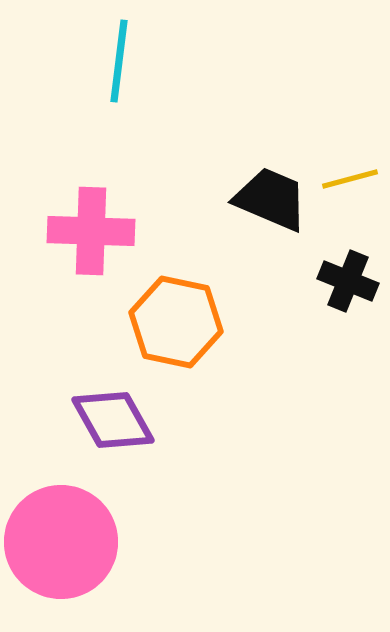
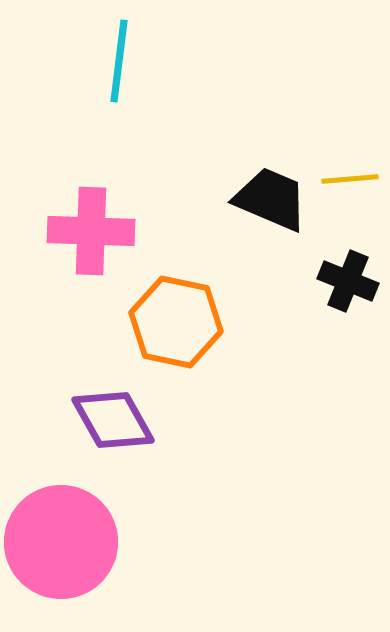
yellow line: rotated 10 degrees clockwise
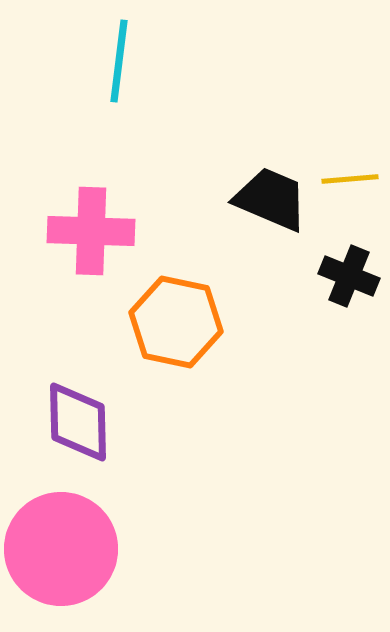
black cross: moved 1 px right, 5 px up
purple diamond: moved 35 px left, 2 px down; rotated 28 degrees clockwise
pink circle: moved 7 px down
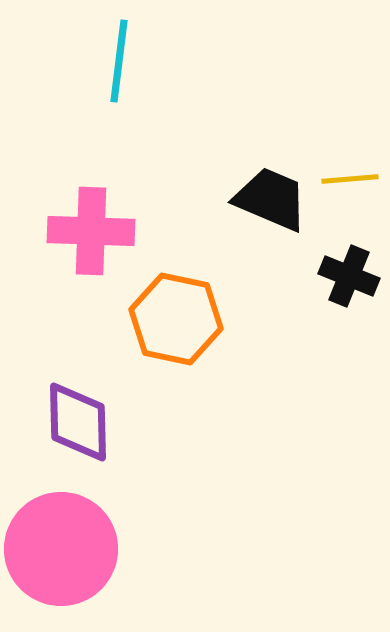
orange hexagon: moved 3 px up
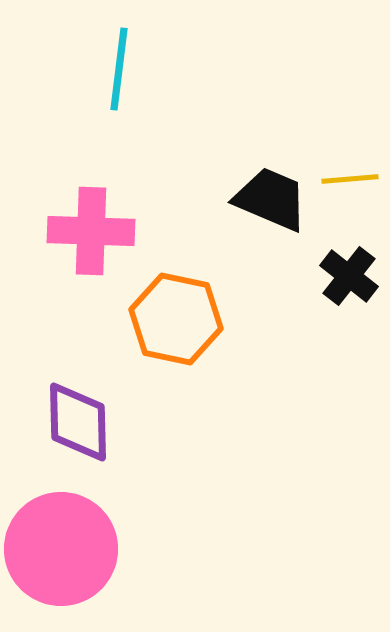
cyan line: moved 8 px down
black cross: rotated 16 degrees clockwise
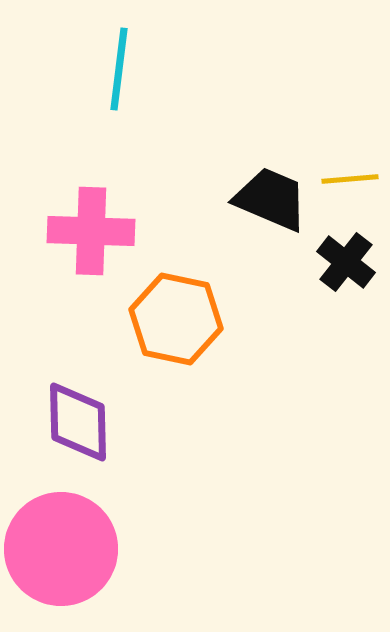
black cross: moved 3 px left, 14 px up
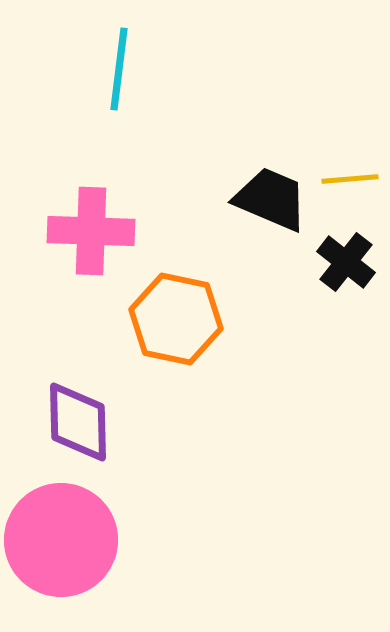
pink circle: moved 9 px up
